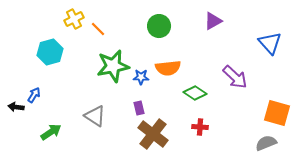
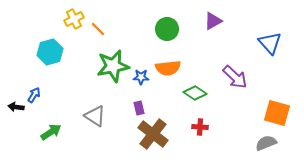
green circle: moved 8 px right, 3 px down
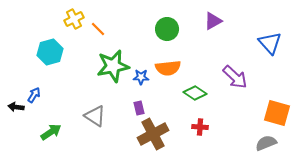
brown cross: rotated 24 degrees clockwise
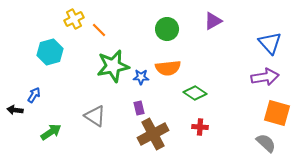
orange line: moved 1 px right, 1 px down
purple arrow: moved 30 px right; rotated 52 degrees counterclockwise
black arrow: moved 1 px left, 3 px down
gray semicircle: rotated 65 degrees clockwise
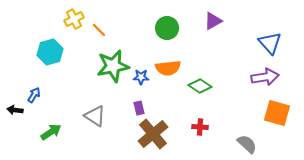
green circle: moved 1 px up
green diamond: moved 5 px right, 7 px up
brown cross: rotated 12 degrees counterclockwise
gray semicircle: moved 19 px left, 1 px down
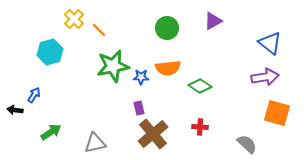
yellow cross: rotated 18 degrees counterclockwise
blue triangle: rotated 10 degrees counterclockwise
gray triangle: moved 27 px down; rotated 45 degrees counterclockwise
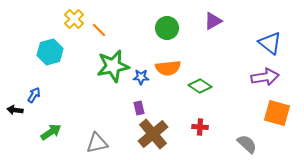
gray triangle: moved 2 px right
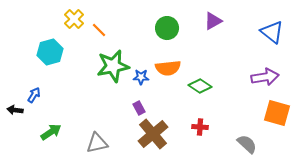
blue triangle: moved 2 px right, 11 px up
purple rectangle: rotated 16 degrees counterclockwise
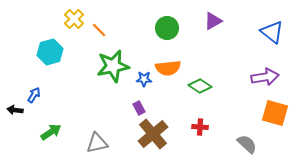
blue star: moved 3 px right, 2 px down
orange square: moved 2 px left
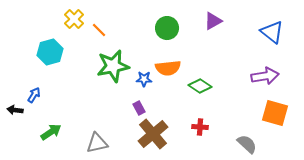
purple arrow: moved 1 px up
